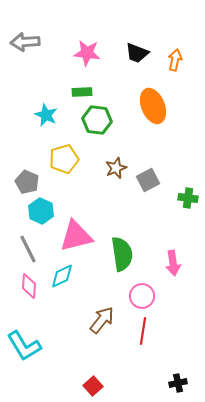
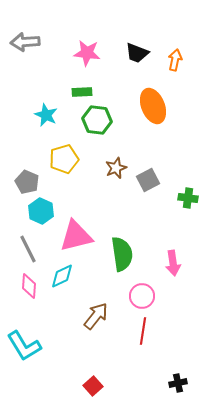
brown arrow: moved 6 px left, 4 px up
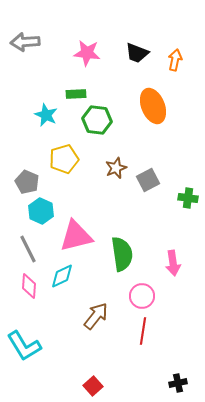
green rectangle: moved 6 px left, 2 px down
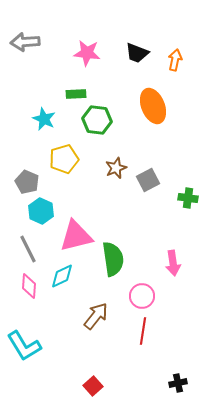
cyan star: moved 2 px left, 4 px down
green semicircle: moved 9 px left, 5 px down
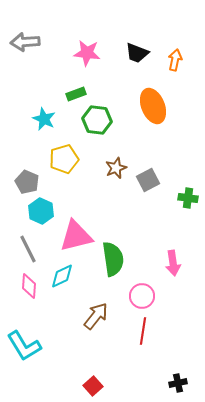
green rectangle: rotated 18 degrees counterclockwise
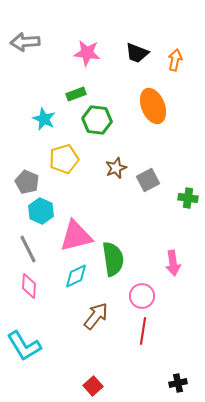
cyan diamond: moved 14 px right
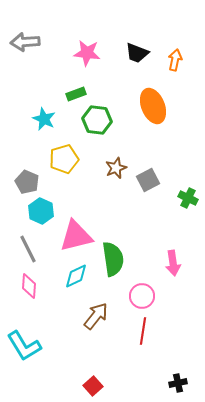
green cross: rotated 18 degrees clockwise
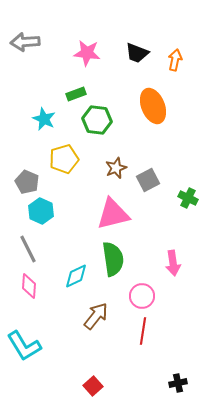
pink triangle: moved 37 px right, 22 px up
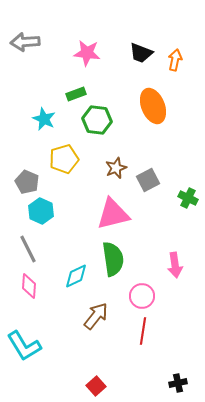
black trapezoid: moved 4 px right
pink arrow: moved 2 px right, 2 px down
red square: moved 3 px right
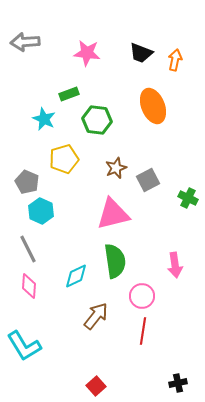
green rectangle: moved 7 px left
green semicircle: moved 2 px right, 2 px down
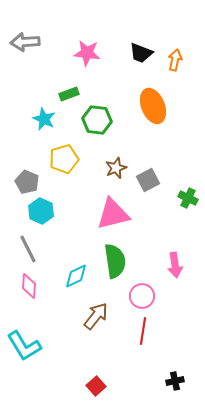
black cross: moved 3 px left, 2 px up
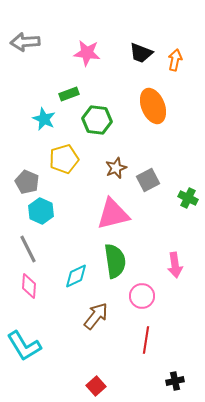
red line: moved 3 px right, 9 px down
